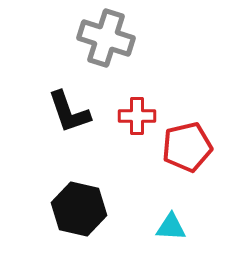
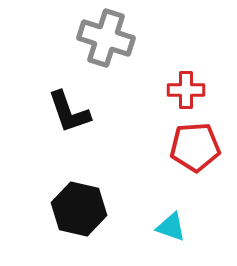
red cross: moved 49 px right, 26 px up
red pentagon: moved 8 px right; rotated 9 degrees clockwise
cyan triangle: rotated 16 degrees clockwise
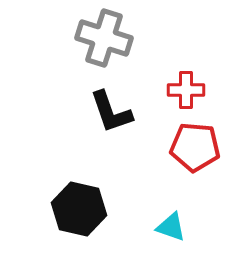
gray cross: moved 2 px left
black L-shape: moved 42 px right
red pentagon: rotated 9 degrees clockwise
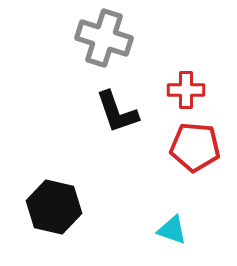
black L-shape: moved 6 px right
black hexagon: moved 25 px left, 2 px up
cyan triangle: moved 1 px right, 3 px down
